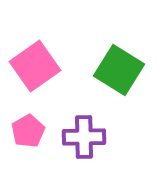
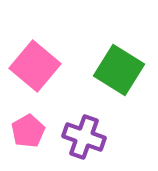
pink square: rotated 15 degrees counterclockwise
purple cross: rotated 21 degrees clockwise
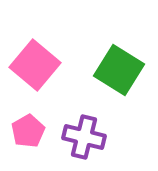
pink square: moved 1 px up
purple cross: rotated 6 degrees counterclockwise
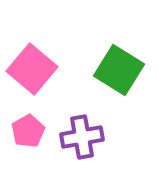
pink square: moved 3 px left, 4 px down
purple cross: moved 2 px left; rotated 24 degrees counterclockwise
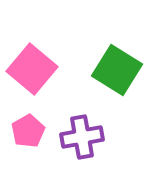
green square: moved 2 px left
